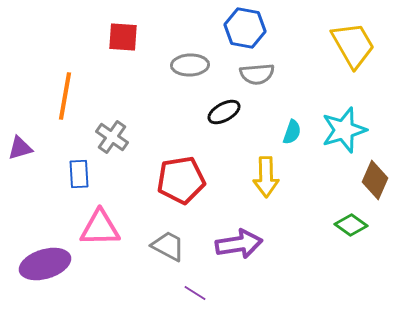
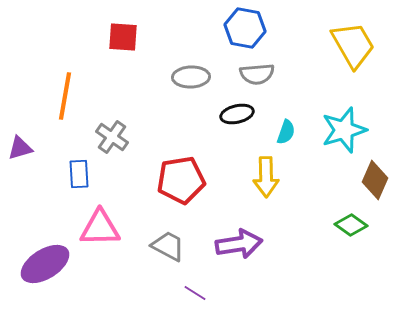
gray ellipse: moved 1 px right, 12 px down
black ellipse: moved 13 px right, 2 px down; rotated 16 degrees clockwise
cyan semicircle: moved 6 px left
purple ellipse: rotated 15 degrees counterclockwise
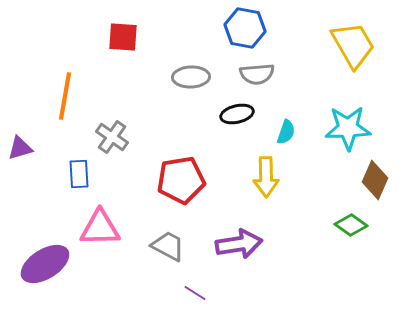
cyan star: moved 4 px right, 2 px up; rotated 15 degrees clockwise
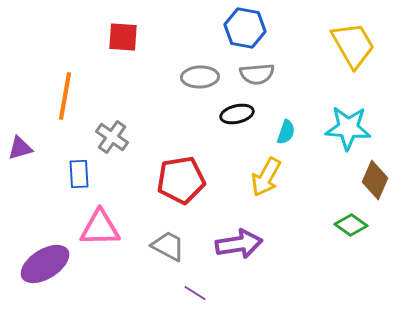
gray ellipse: moved 9 px right
cyan star: rotated 6 degrees clockwise
yellow arrow: rotated 30 degrees clockwise
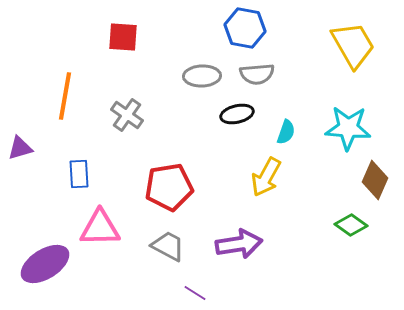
gray ellipse: moved 2 px right, 1 px up
gray cross: moved 15 px right, 22 px up
red pentagon: moved 12 px left, 7 px down
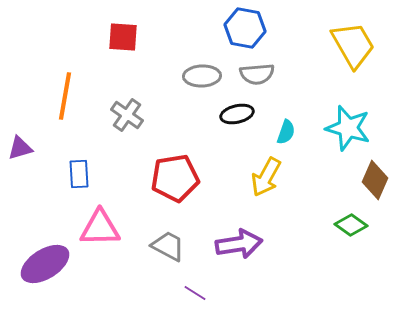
cyan star: rotated 12 degrees clockwise
red pentagon: moved 6 px right, 9 px up
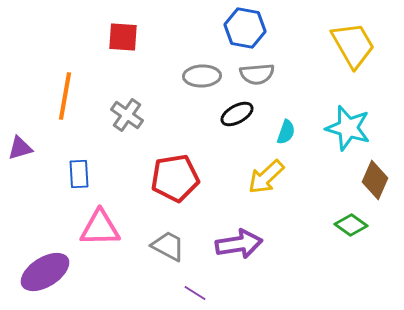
black ellipse: rotated 16 degrees counterclockwise
yellow arrow: rotated 18 degrees clockwise
purple ellipse: moved 8 px down
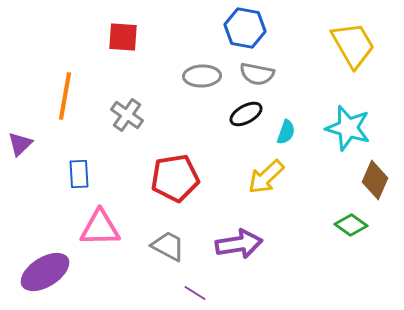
gray semicircle: rotated 16 degrees clockwise
black ellipse: moved 9 px right
purple triangle: moved 4 px up; rotated 28 degrees counterclockwise
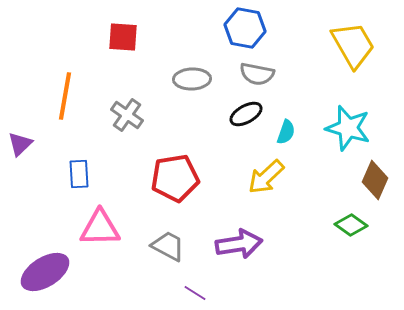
gray ellipse: moved 10 px left, 3 px down
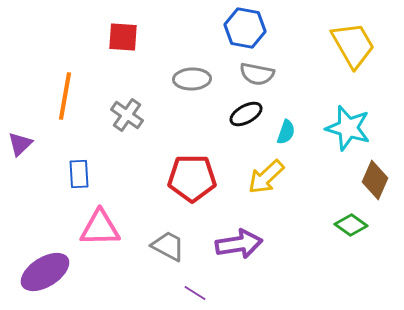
red pentagon: moved 17 px right; rotated 9 degrees clockwise
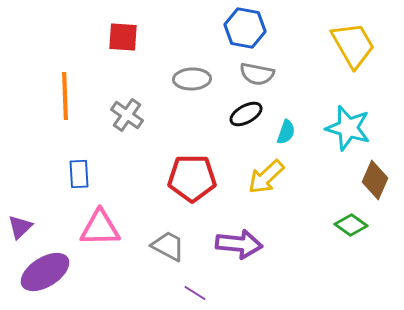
orange line: rotated 12 degrees counterclockwise
purple triangle: moved 83 px down
purple arrow: rotated 15 degrees clockwise
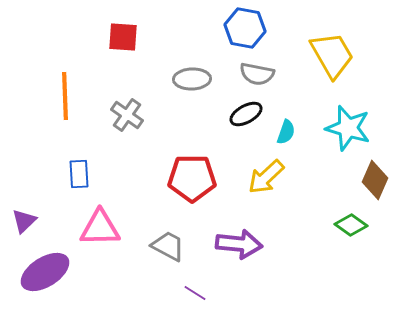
yellow trapezoid: moved 21 px left, 10 px down
purple triangle: moved 4 px right, 6 px up
